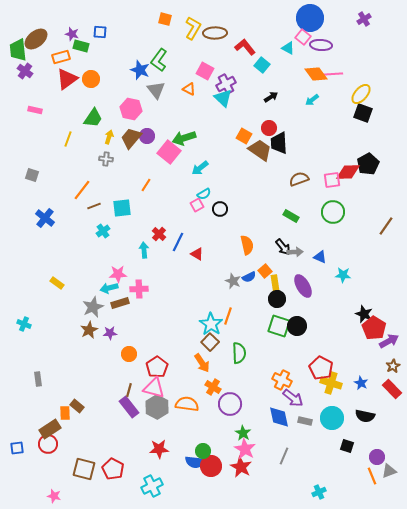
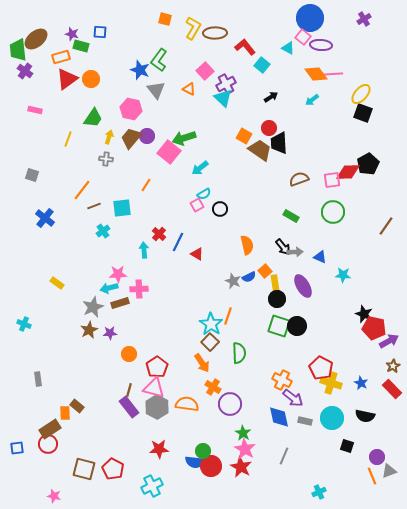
pink square at (205, 71): rotated 18 degrees clockwise
red pentagon at (374, 328): rotated 20 degrees counterclockwise
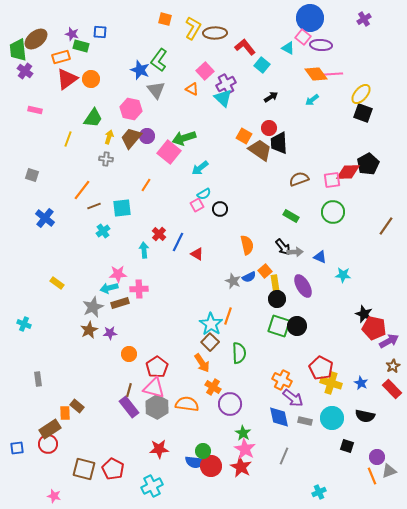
orange triangle at (189, 89): moved 3 px right
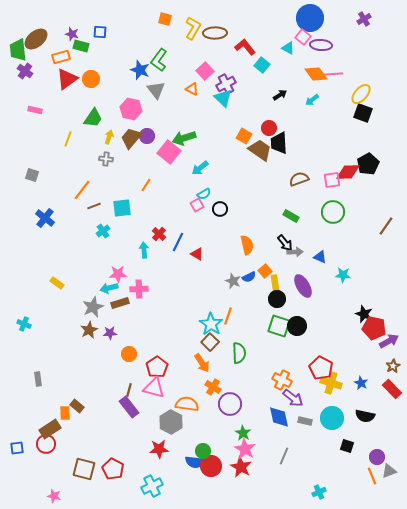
black arrow at (271, 97): moved 9 px right, 2 px up
black arrow at (283, 247): moved 2 px right, 4 px up
gray hexagon at (157, 407): moved 14 px right, 15 px down
red circle at (48, 444): moved 2 px left
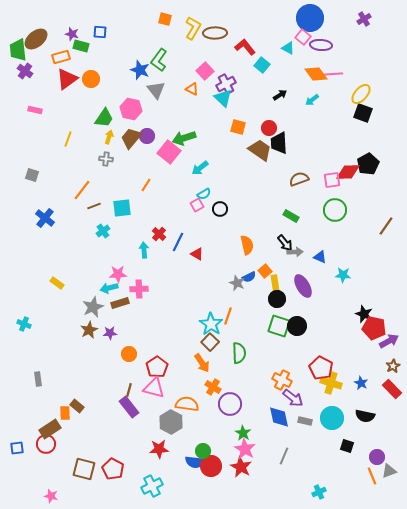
green trapezoid at (93, 118): moved 11 px right
orange square at (244, 136): moved 6 px left, 9 px up; rotated 14 degrees counterclockwise
green circle at (333, 212): moved 2 px right, 2 px up
gray star at (233, 281): moved 4 px right, 2 px down
pink star at (54, 496): moved 3 px left
